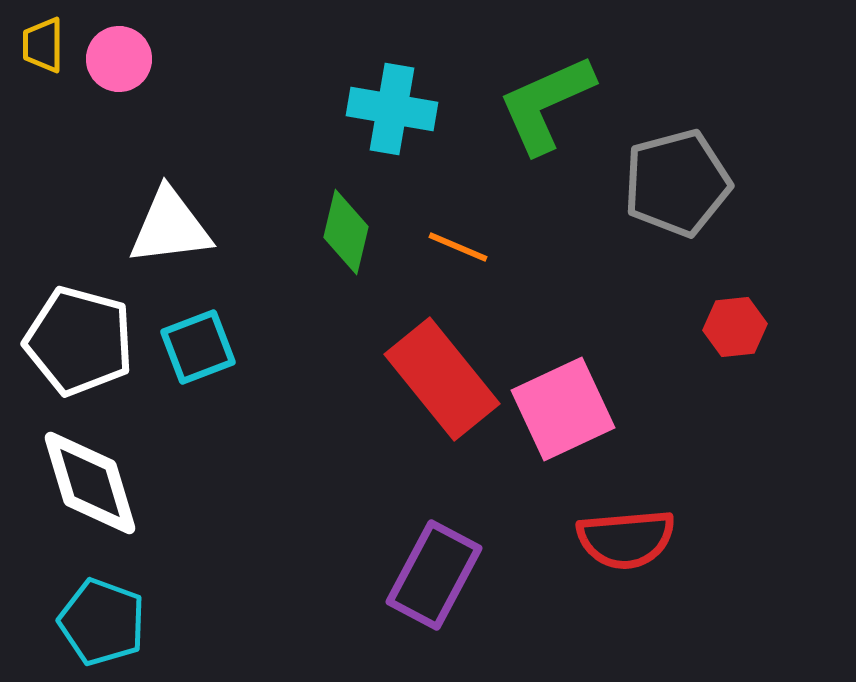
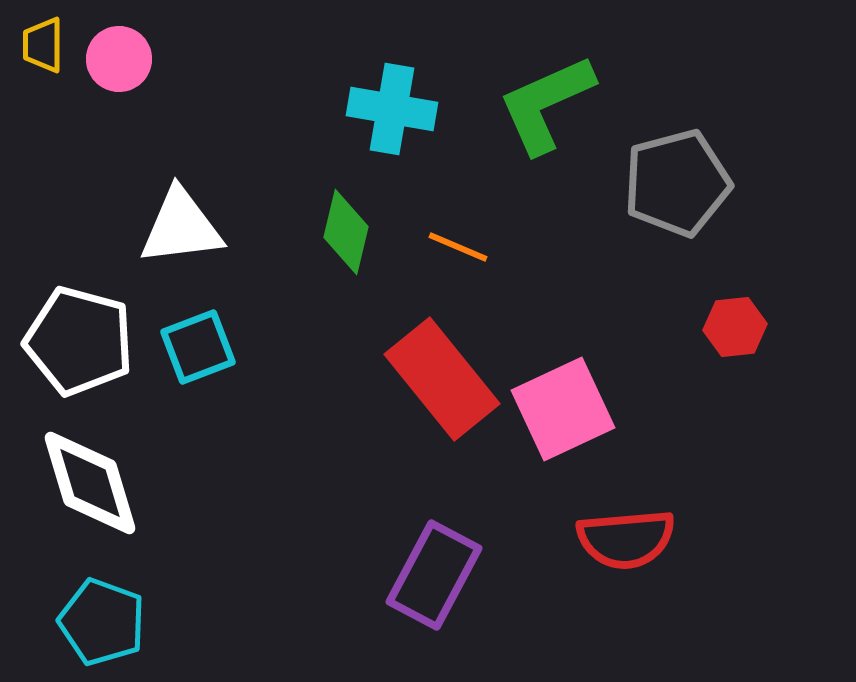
white triangle: moved 11 px right
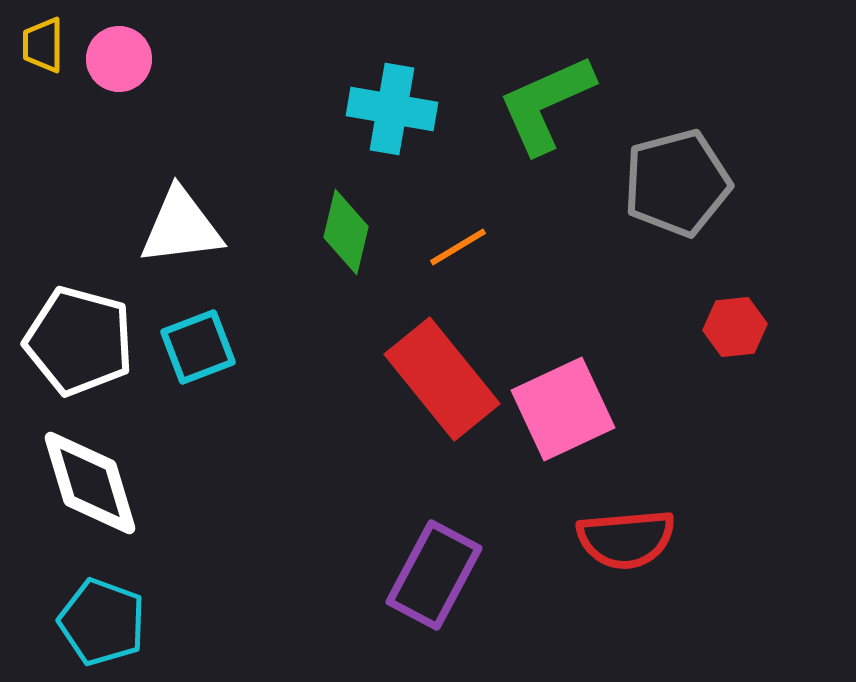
orange line: rotated 54 degrees counterclockwise
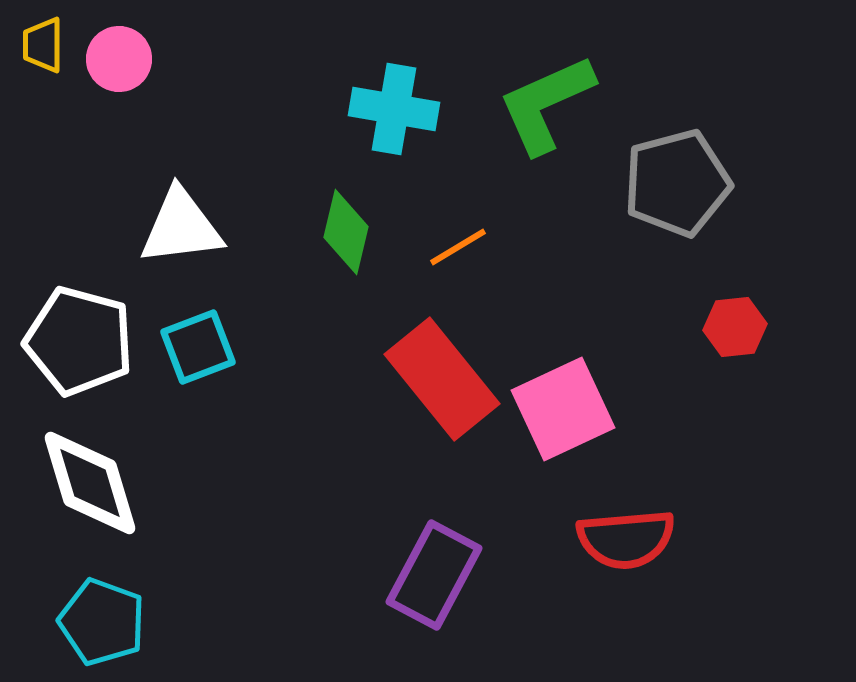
cyan cross: moved 2 px right
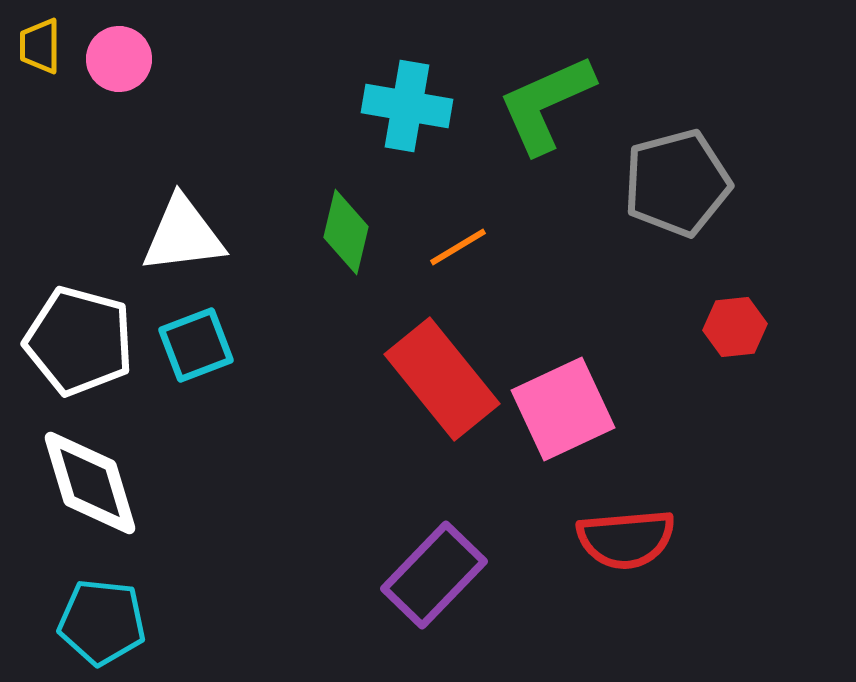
yellow trapezoid: moved 3 px left, 1 px down
cyan cross: moved 13 px right, 3 px up
white triangle: moved 2 px right, 8 px down
cyan square: moved 2 px left, 2 px up
purple rectangle: rotated 16 degrees clockwise
cyan pentagon: rotated 14 degrees counterclockwise
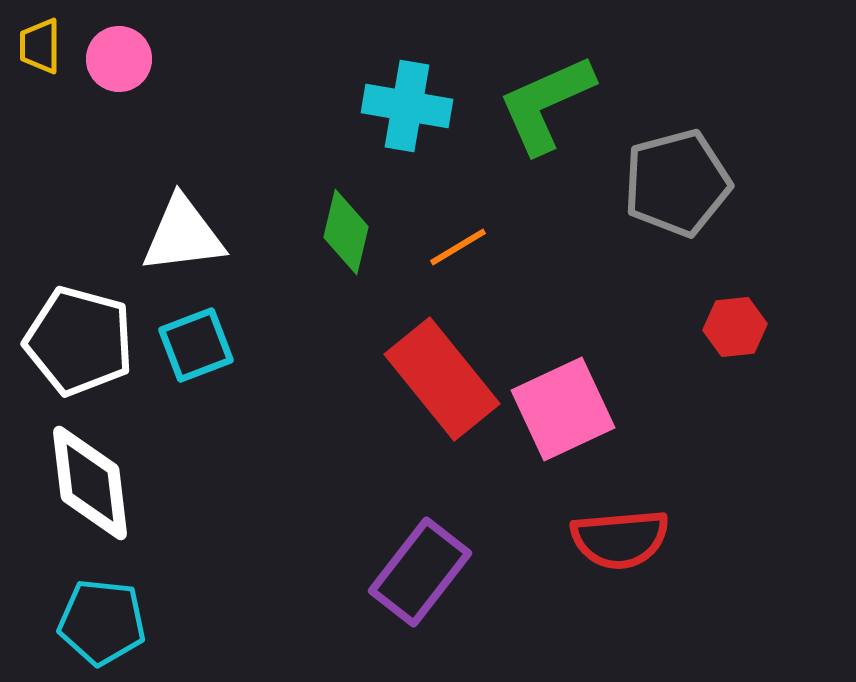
white diamond: rotated 10 degrees clockwise
red semicircle: moved 6 px left
purple rectangle: moved 14 px left, 3 px up; rotated 6 degrees counterclockwise
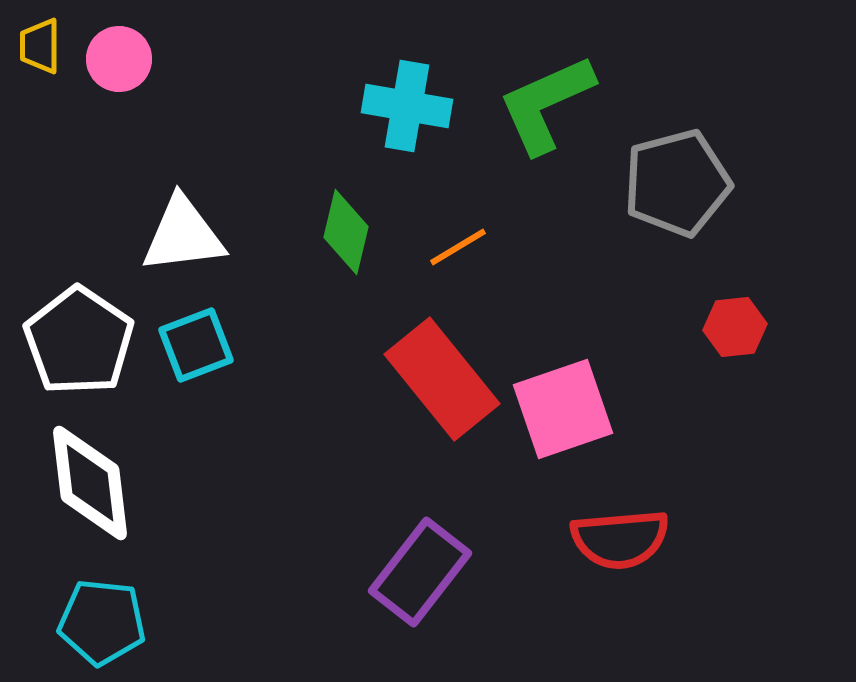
white pentagon: rotated 19 degrees clockwise
pink square: rotated 6 degrees clockwise
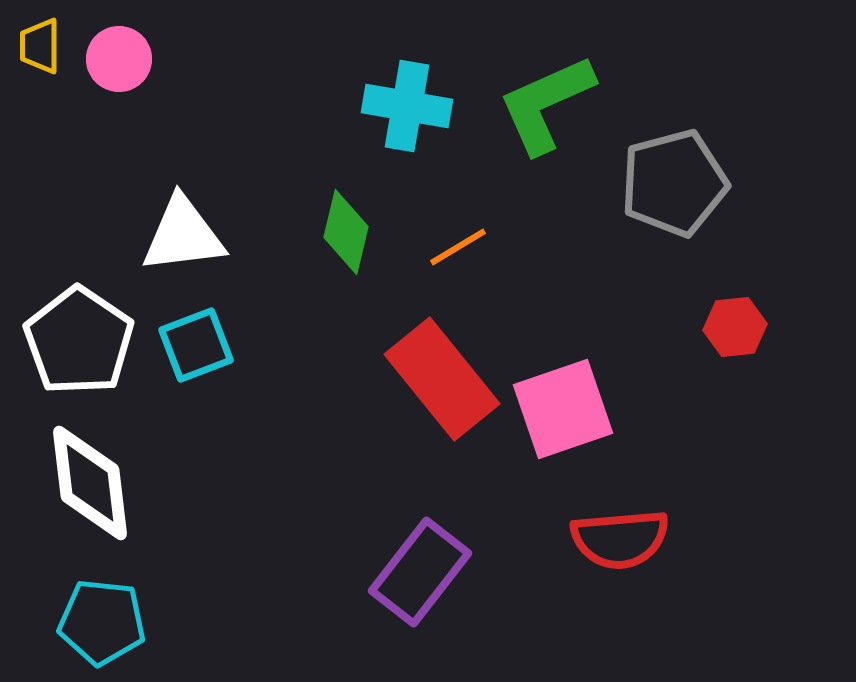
gray pentagon: moved 3 px left
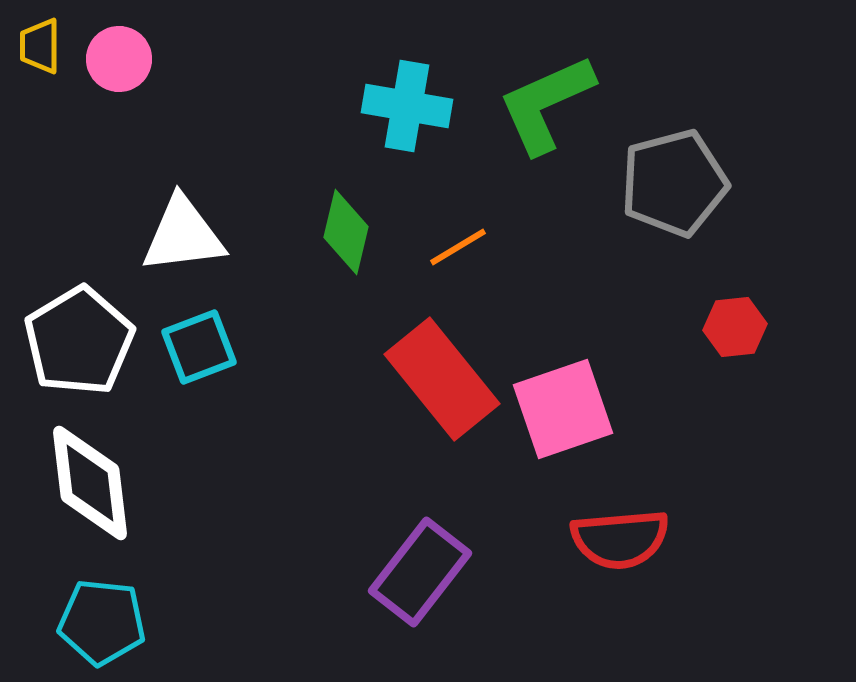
white pentagon: rotated 7 degrees clockwise
cyan square: moved 3 px right, 2 px down
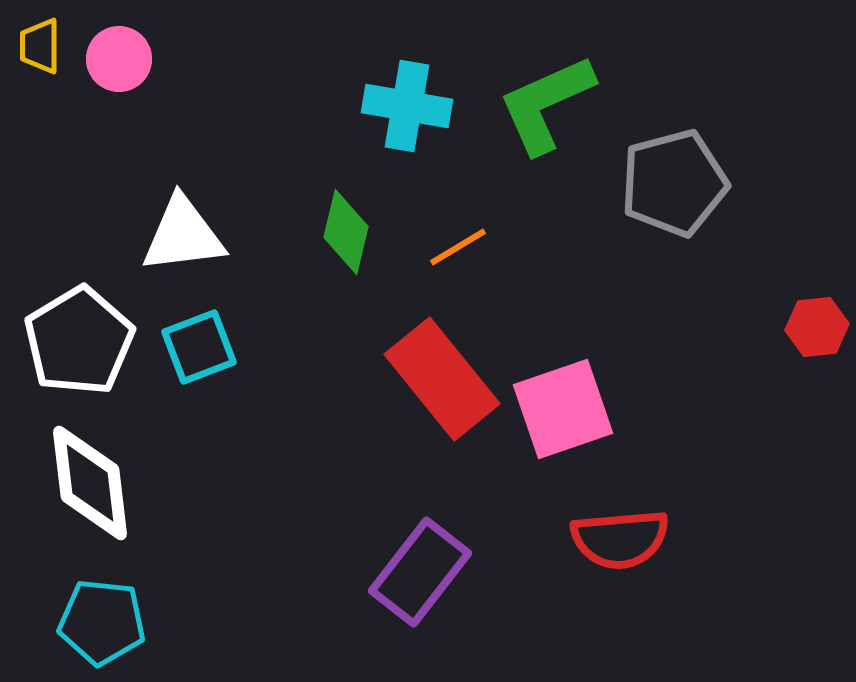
red hexagon: moved 82 px right
